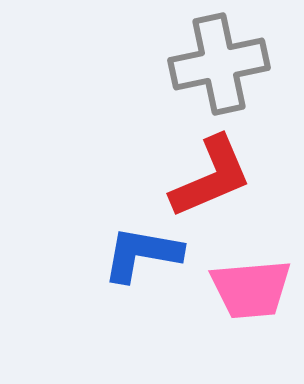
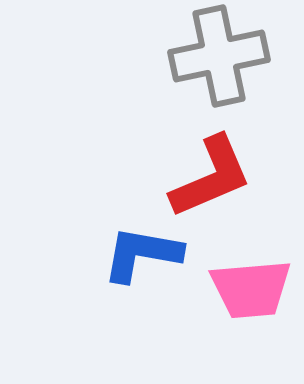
gray cross: moved 8 px up
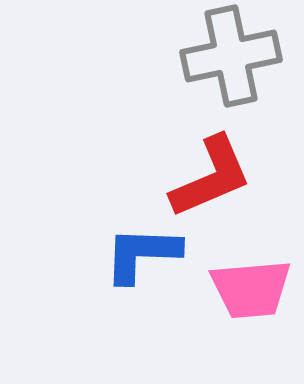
gray cross: moved 12 px right
blue L-shape: rotated 8 degrees counterclockwise
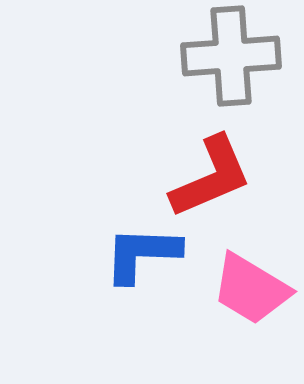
gray cross: rotated 8 degrees clockwise
pink trapezoid: rotated 36 degrees clockwise
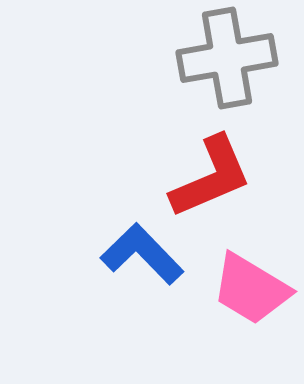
gray cross: moved 4 px left, 2 px down; rotated 6 degrees counterclockwise
blue L-shape: rotated 44 degrees clockwise
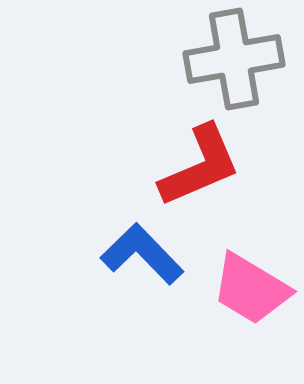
gray cross: moved 7 px right, 1 px down
red L-shape: moved 11 px left, 11 px up
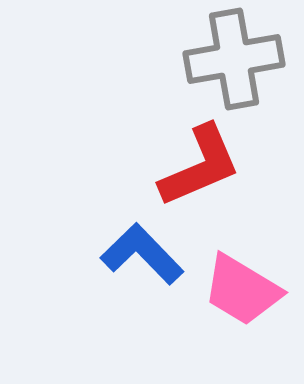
pink trapezoid: moved 9 px left, 1 px down
